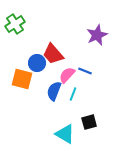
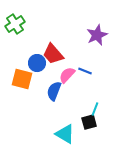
cyan line: moved 22 px right, 15 px down
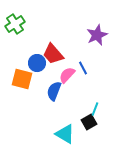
blue line: moved 2 px left, 3 px up; rotated 40 degrees clockwise
black square: rotated 14 degrees counterclockwise
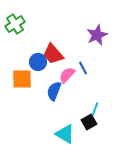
blue circle: moved 1 px right, 1 px up
orange square: rotated 15 degrees counterclockwise
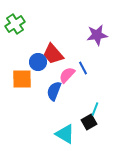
purple star: rotated 15 degrees clockwise
